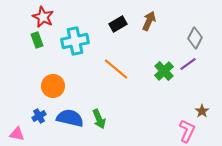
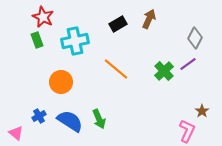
brown arrow: moved 2 px up
orange circle: moved 8 px right, 4 px up
blue semicircle: moved 3 px down; rotated 20 degrees clockwise
pink triangle: moved 1 px left, 1 px up; rotated 28 degrees clockwise
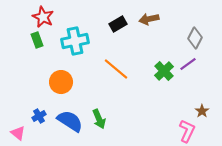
brown arrow: rotated 126 degrees counterclockwise
pink triangle: moved 2 px right
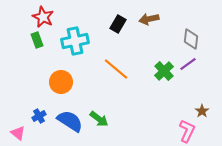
black rectangle: rotated 30 degrees counterclockwise
gray diamond: moved 4 px left, 1 px down; rotated 20 degrees counterclockwise
green arrow: rotated 30 degrees counterclockwise
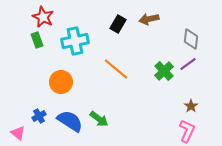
brown star: moved 11 px left, 5 px up
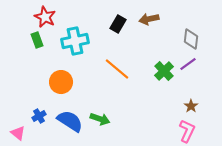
red star: moved 2 px right
orange line: moved 1 px right
green arrow: moved 1 px right; rotated 18 degrees counterclockwise
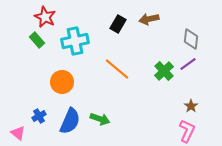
green rectangle: rotated 21 degrees counterclockwise
orange circle: moved 1 px right
blue semicircle: rotated 80 degrees clockwise
